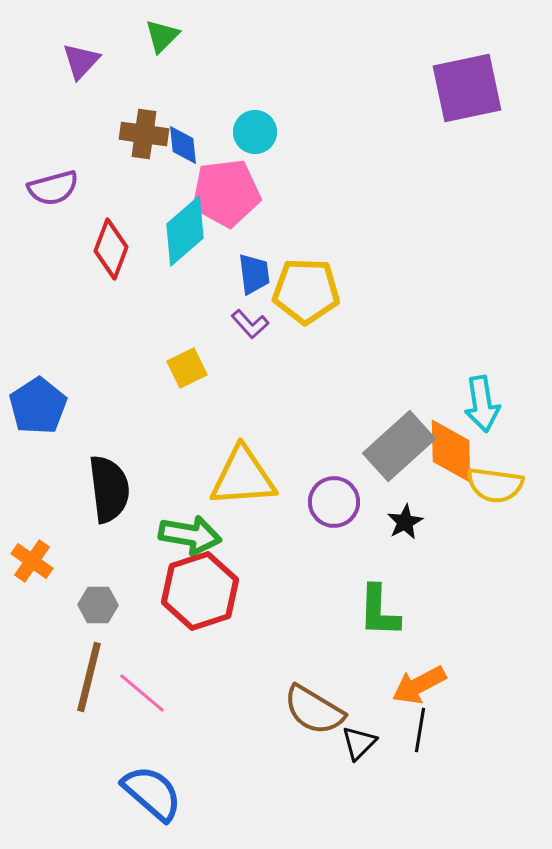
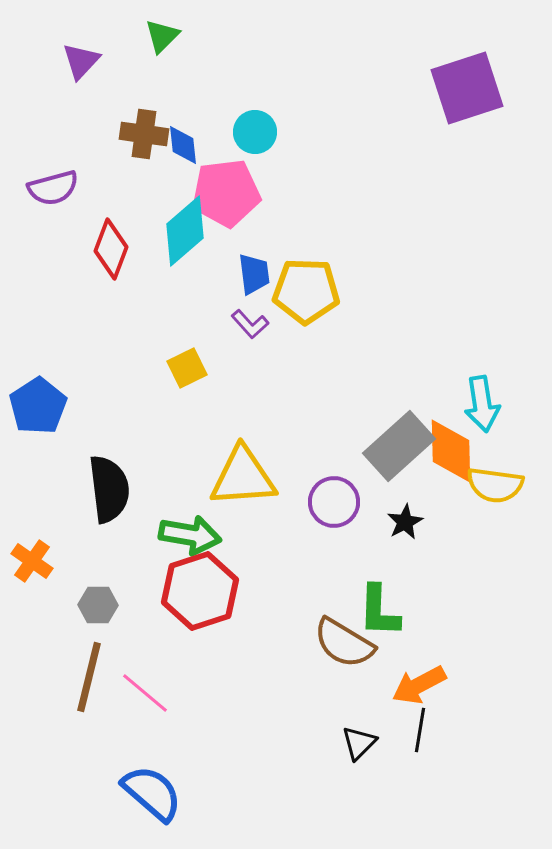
purple square: rotated 6 degrees counterclockwise
pink line: moved 3 px right
brown semicircle: moved 30 px right, 67 px up
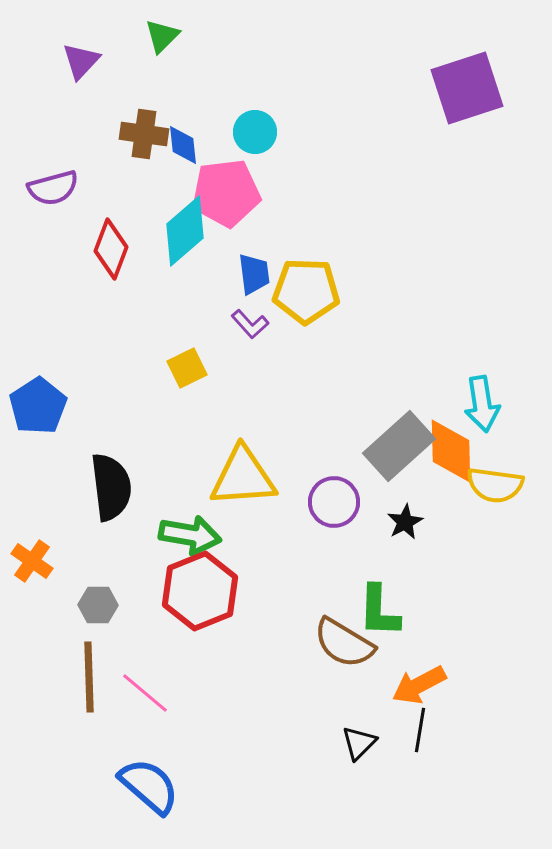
black semicircle: moved 2 px right, 2 px up
red hexagon: rotated 4 degrees counterclockwise
brown line: rotated 16 degrees counterclockwise
blue semicircle: moved 3 px left, 7 px up
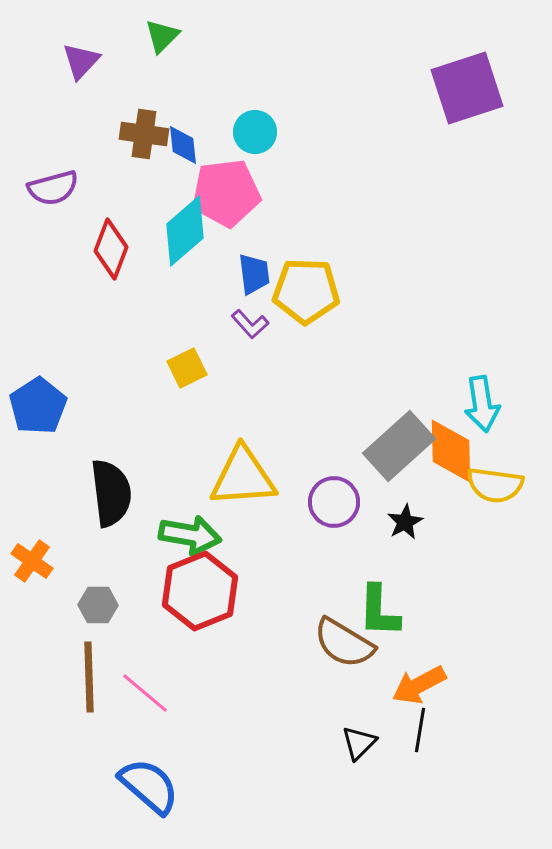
black semicircle: moved 6 px down
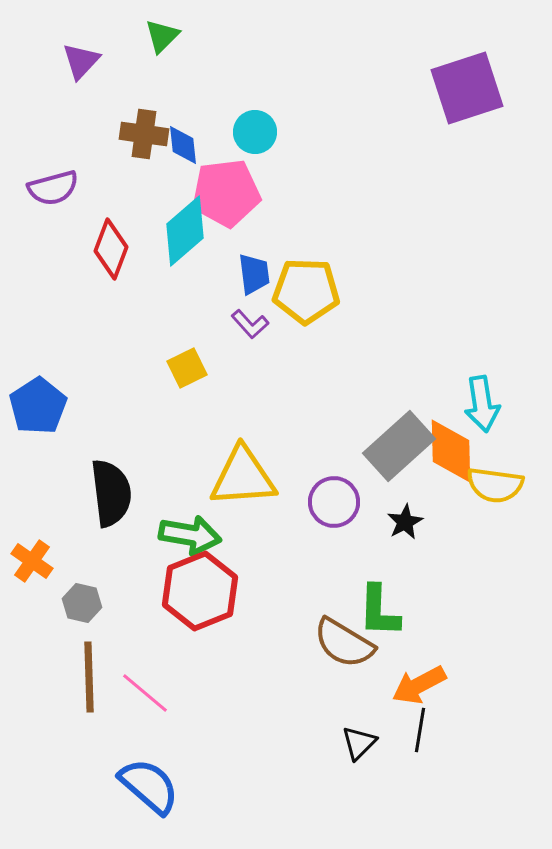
gray hexagon: moved 16 px left, 2 px up; rotated 12 degrees clockwise
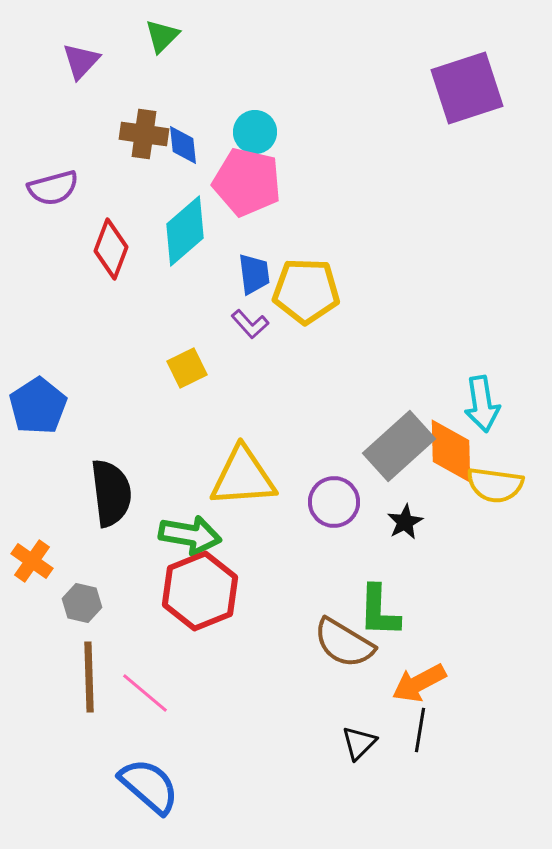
pink pentagon: moved 21 px right, 11 px up; rotated 20 degrees clockwise
orange arrow: moved 2 px up
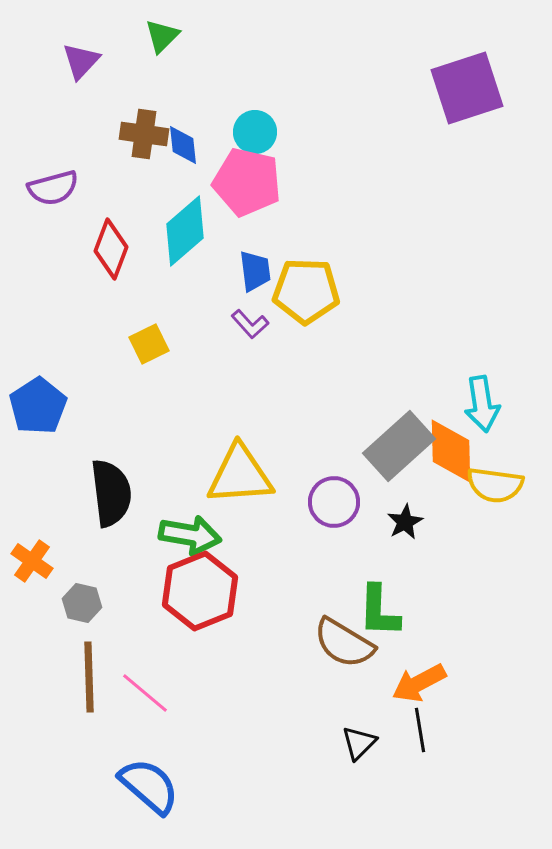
blue trapezoid: moved 1 px right, 3 px up
yellow square: moved 38 px left, 24 px up
yellow triangle: moved 3 px left, 2 px up
black line: rotated 18 degrees counterclockwise
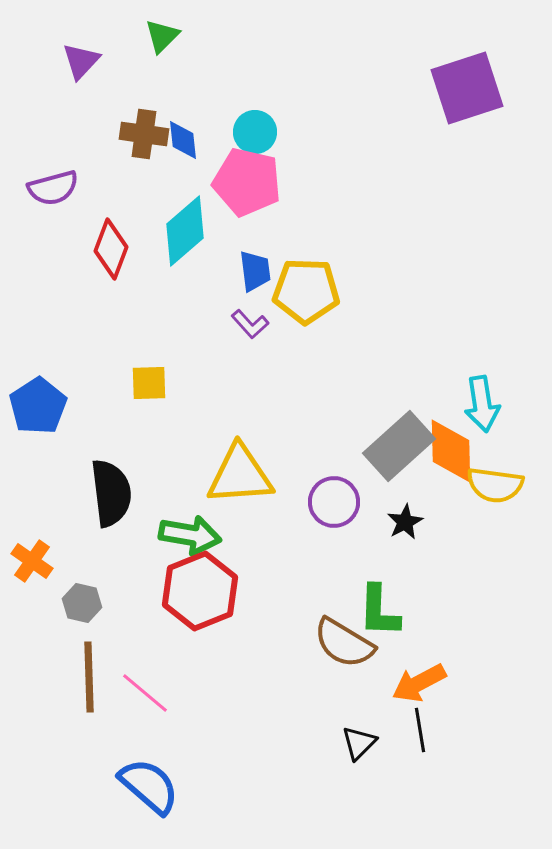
blue diamond: moved 5 px up
yellow square: moved 39 px down; rotated 24 degrees clockwise
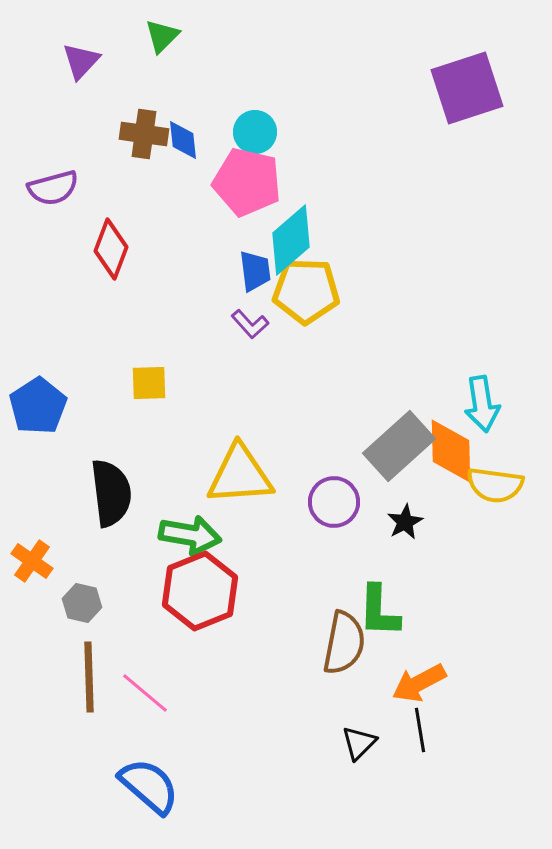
cyan diamond: moved 106 px right, 9 px down
brown semicircle: rotated 110 degrees counterclockwise
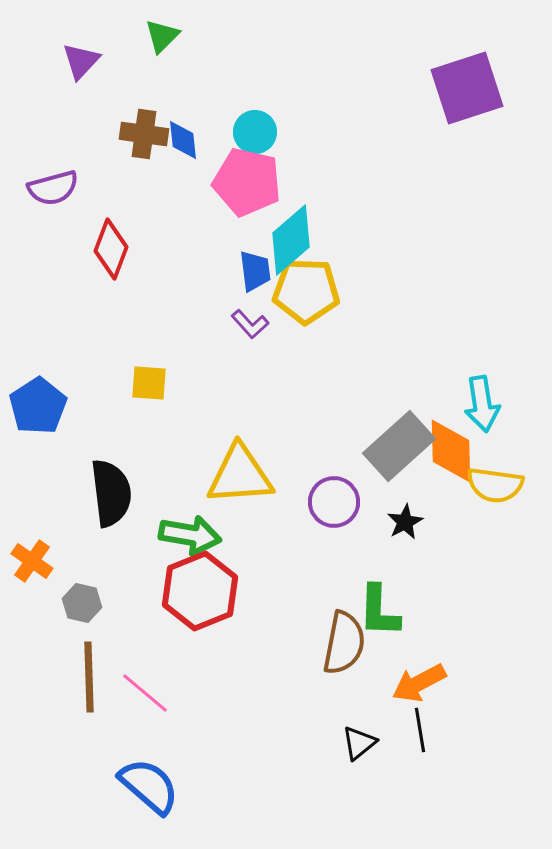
yellow square: rotated 6 degrees clockwise
black triangle: rotated 6 degrees clockwise
